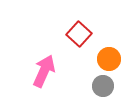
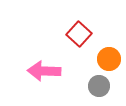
pink arrow: rotated 112 degrees counterclockwise
gray circle: moved 4 px left
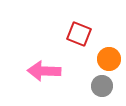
red square: rotated 20 degrees counterclockwise
gray circle: moved 3 px right
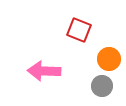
red square: moved 4 px up
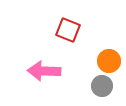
red square: moved 11 px left
orange circle: moved 2 px down
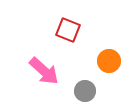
pink arrow: rotated 140 degrees counterclockwise
gray circle: moved 17 px left, 5 px down
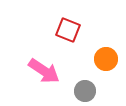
orange circle: moved 3 px left, 2 px up
pink arrow: rotated 8 degrees counterclockwise
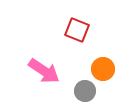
red square: moved 9 px right
orange circle: moved 3 px left, 10 px down
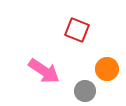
orange circle: moved 4 px right
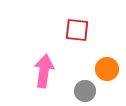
red square: rotated 15 degrees counterclockwise
pink arrow: rotated 116 degrees counterclockwise
